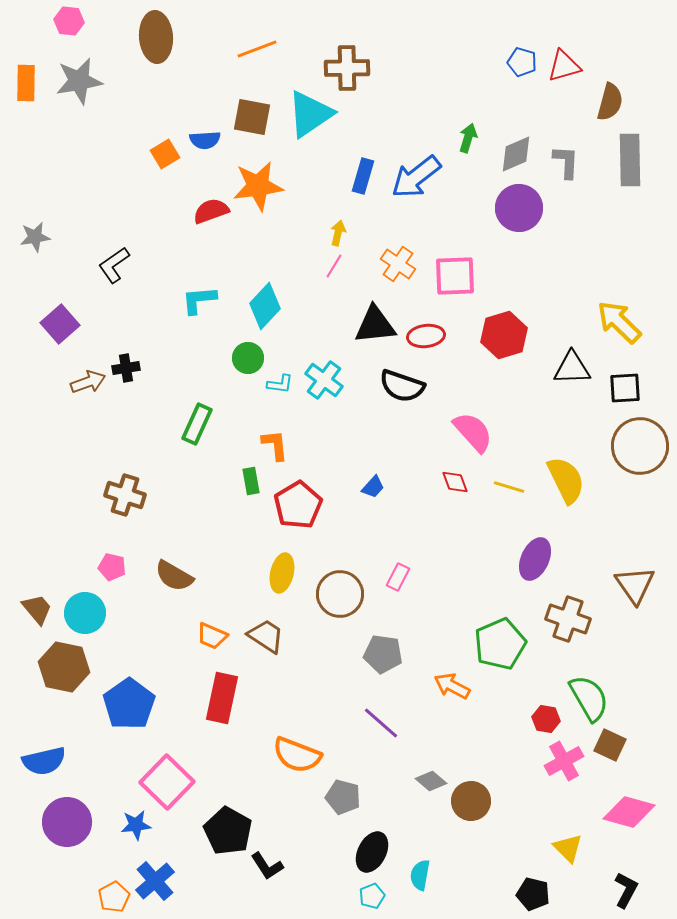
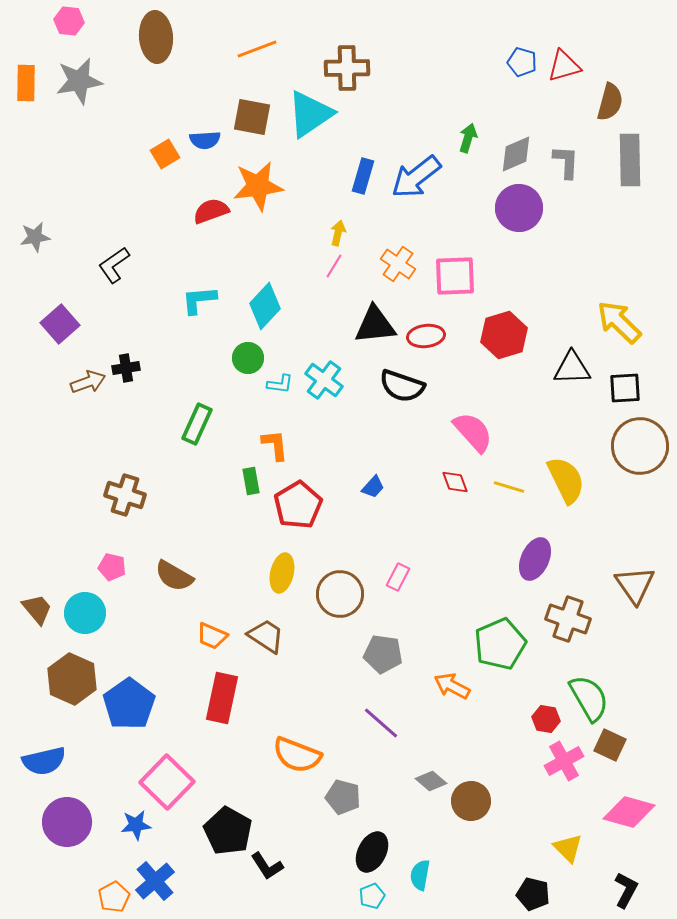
brown hexagon at (64, 667): moved 8 px right, 12 px down; rotated 12 degrees clockwise
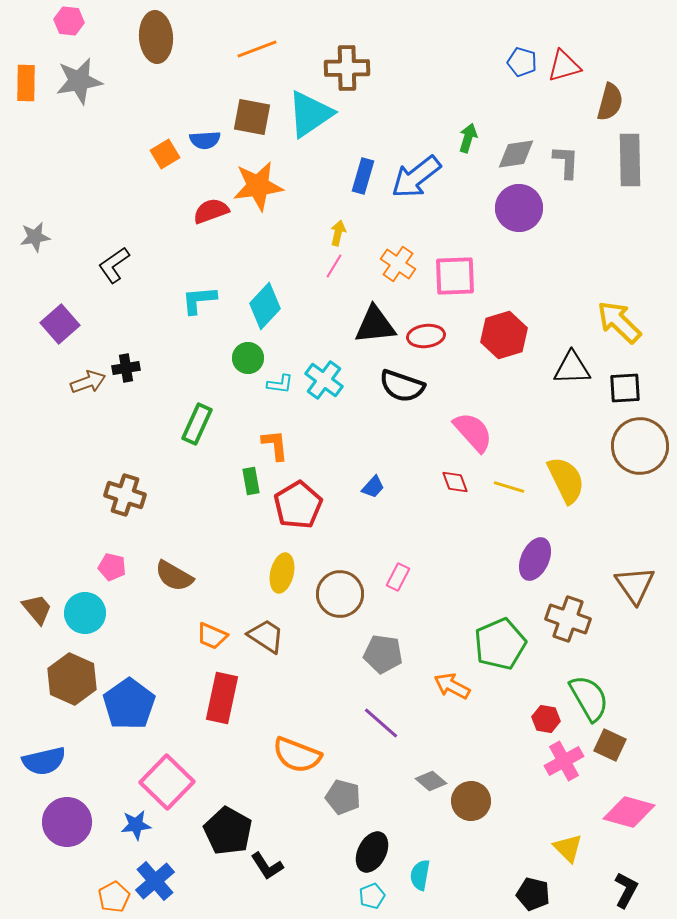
gray diamond at (516, 154): rotated 15 degrees clockwise
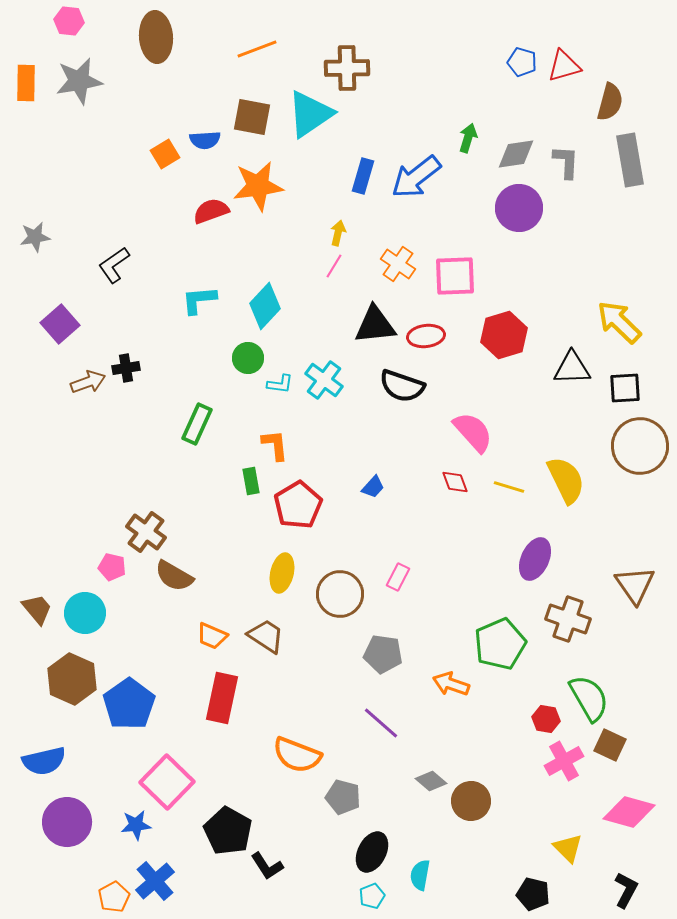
gray rectangle at (630, 160): rotated 9 degrees counterclockwise
brown cross at (125, 495): moved 21 px right, 37 px down; rotated 18 degrees clockwise
orange arrow at (452, 686): moved 1 px left, 2 px up; rotated 9 degrees counterclockwise
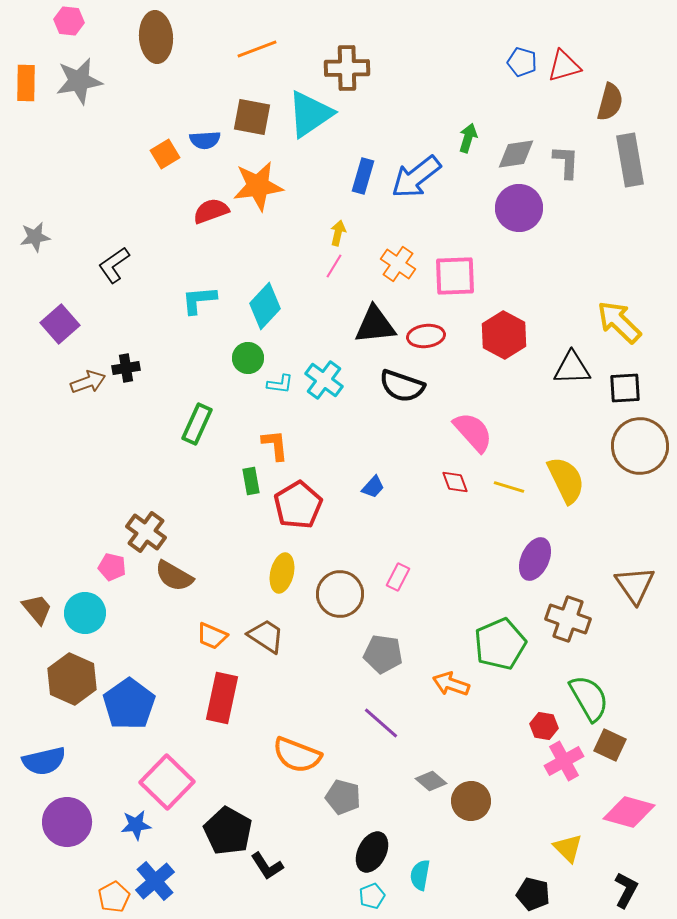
red hexagon at (504, 335): rotated 15 degrees counterclockwise
red hexagon at (546, 719): moved 2 px left, 7 px down
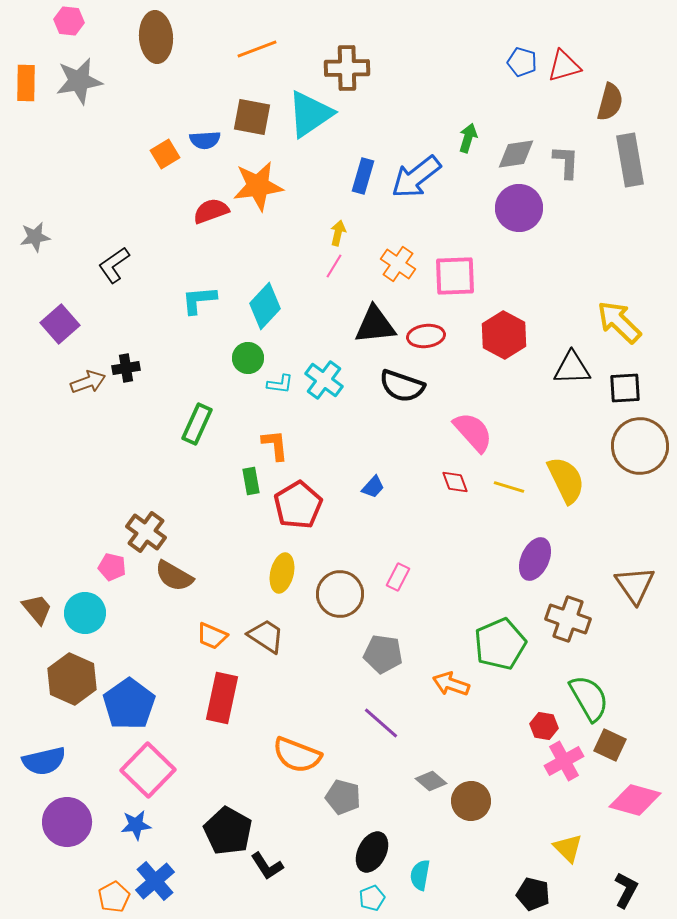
pink square at (167, 782): moved 19 px left, 12 px up
pink diamond at (629, 812): moved 6 px right, 12 px up
cyan pentagon at (372, 896): moved 2 px down
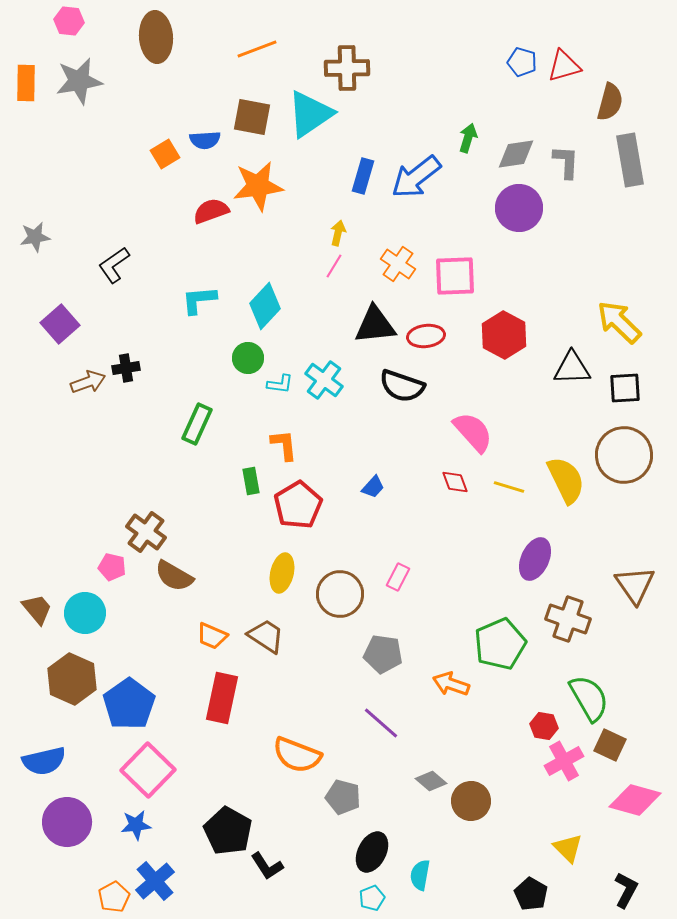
orange L-shape at (275, 445): moved 9 px right
brown circle at (640, 446): moved 16 px left, 9 px down
black pentagon at (533, 894): moved 2 px left; rotated 16 degrees clockwise
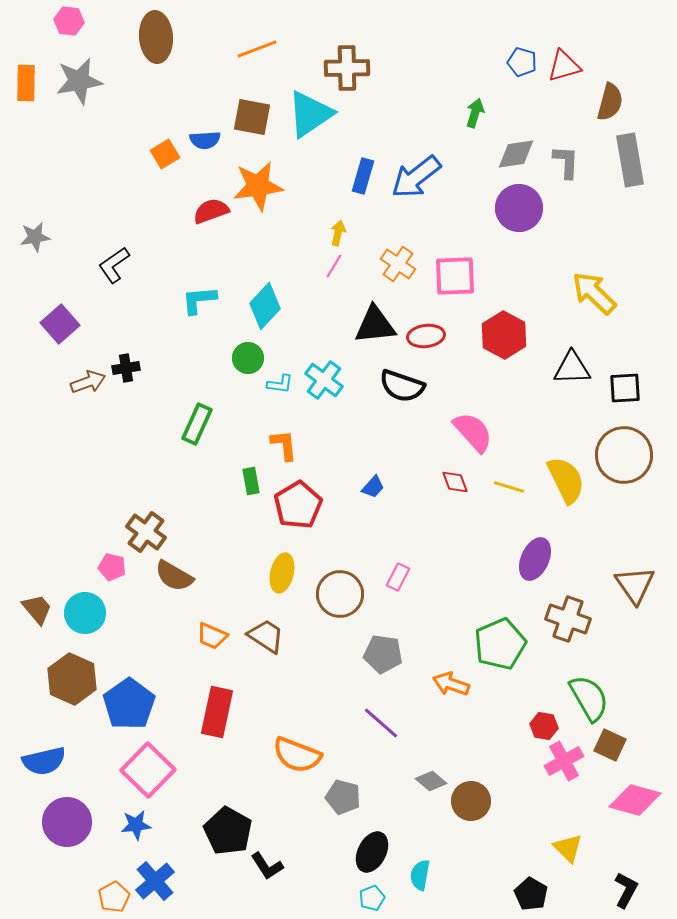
green arrow at (468, 138): moved 7 px right, 25 px up
yellow arrow at (619, 322): moved 25 px left, 29 px up
red rectangle at (222, 698): moved 5 px left, 14 px down
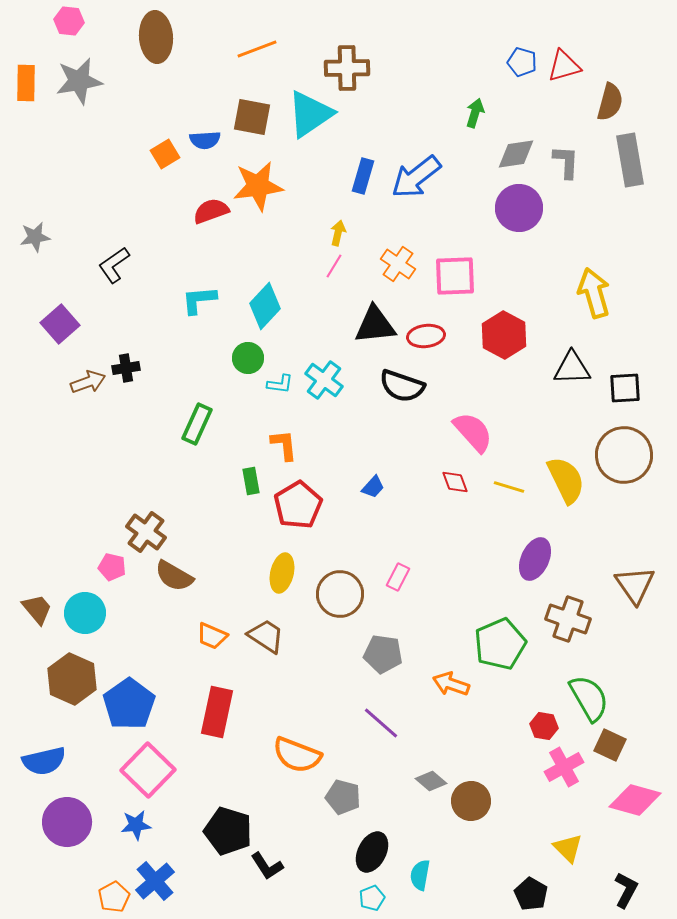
yellow arrow at (594, 293): rotated 30 degrees clockwise
pink cross at (564, 761): moved 6 px down
black pentagon at (228, 831): rotated 12 degrees counterclockwise
